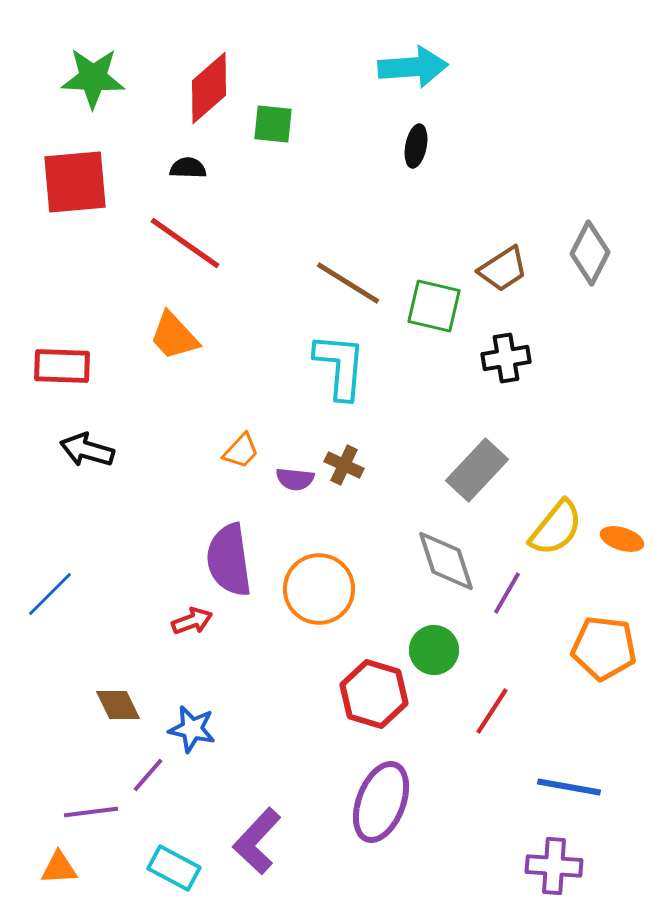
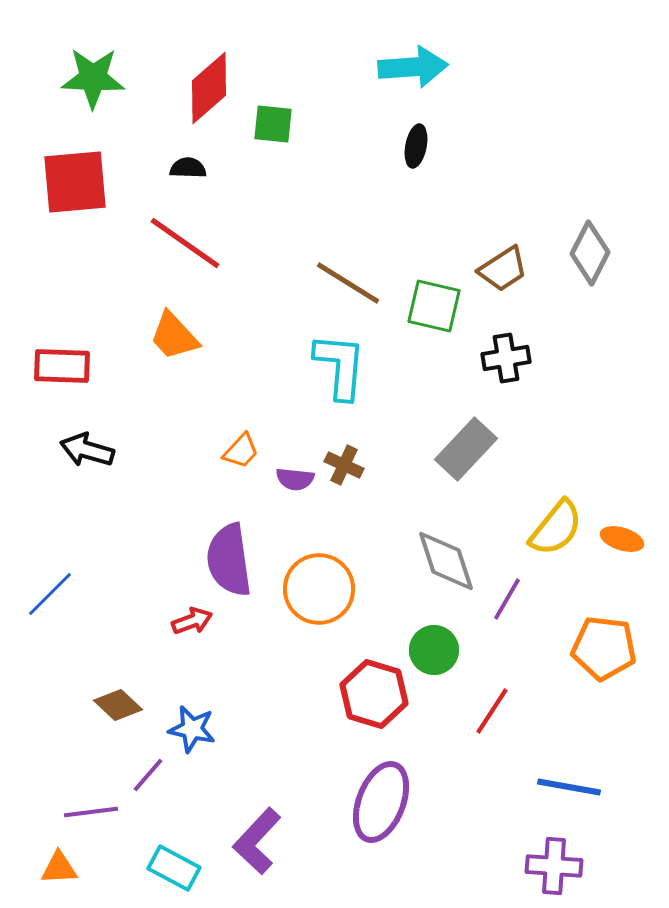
gray rectangle at (477, 470): moved 11 px left, 21 px up
purple line at (507, 593): moved 6 px down
brown diamond at (118, 705): rotated 21 degrees counterclockwise
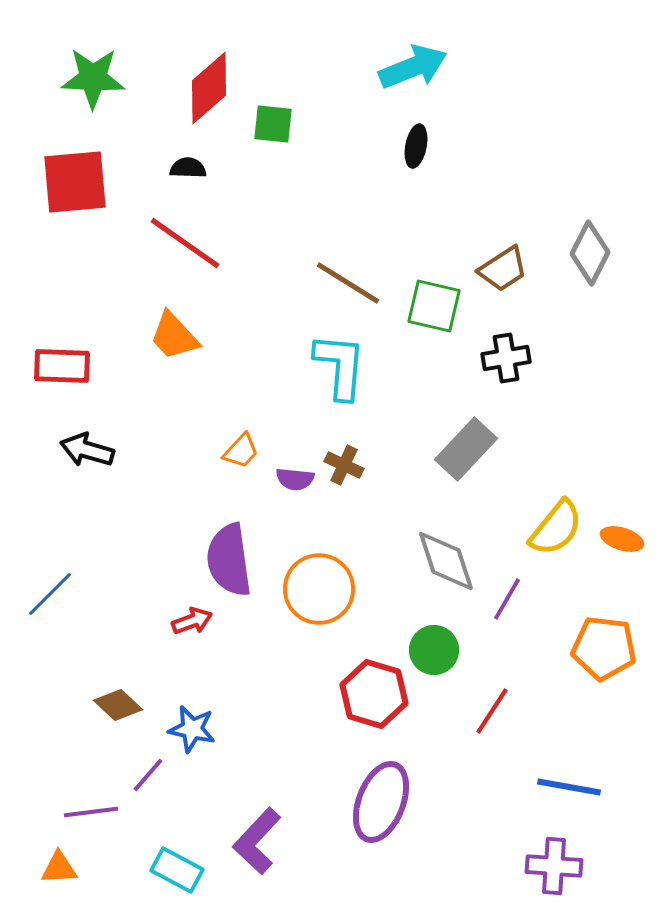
cyan arrow at (413, 67): rotated 18 degrees counterclockwise
cyan rectangle at (174, 868): moved 3 px right, 2 px down
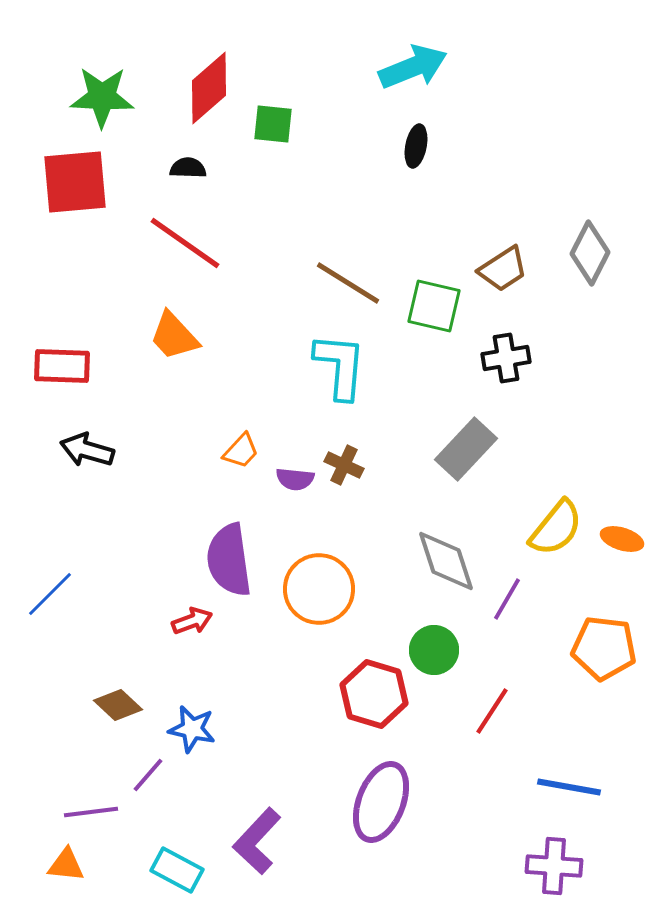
green star at (93, 78): moved 9 px right, 19 px down
orange triangle at (59, 868): moved 7 px right, 3 px up; rotated 9 degrees clockwise
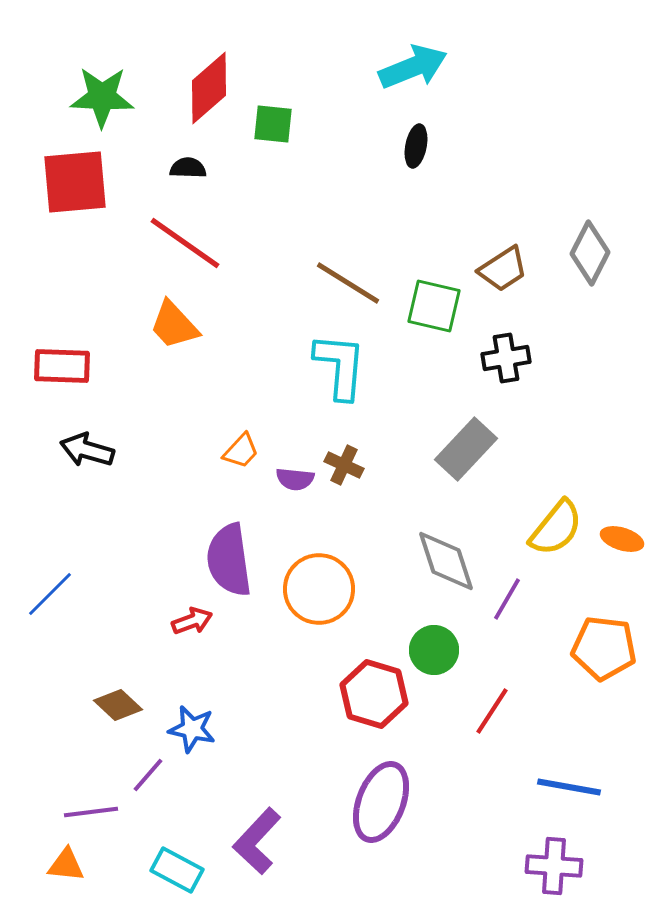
orange trapezoid at (174, 336): moved 11 px up
